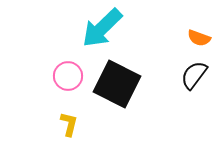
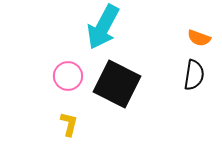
cyan arrow: moved 1 px right, 1 px up; rotated 18 degrees counterclockwise
black semicircle: rotated 152 degrees clockwise
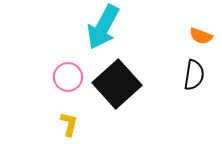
orange semicircle: moved 2 px right, 2 px up
pink circle: moved 1 px down
black square: rotated 21 degrees clockwise
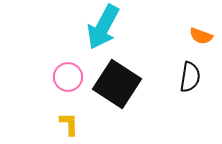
black semicircle: moved 4 px left, 2 px down
black square: rotated 15 degrees counterclockwise
yellow L-shape: rotated 15 degrees counterclockwise
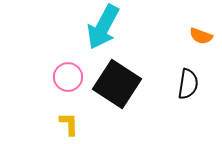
black semicircle: moved 2 px left, 7 px down
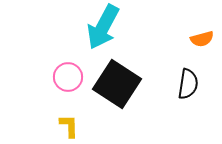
orange semicircle: moved 1 px right, 3 px down; rotated 35 degrees counterclockwise
yellow L-shape: moved 2 px down
